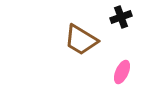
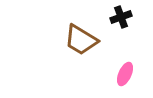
pink ellipse: moved 3 px right, 2 px down
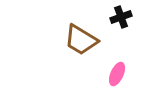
pink ellipse: moved 8 px left
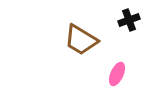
black cross: moved 8 px right, 3 px down
